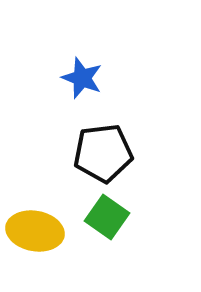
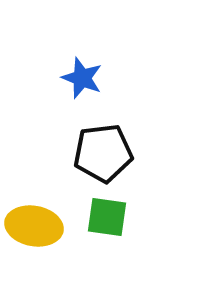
green square: rotated 27 degrees counterclockwise
yellow ellipse: moved 1 px left, 5 px up
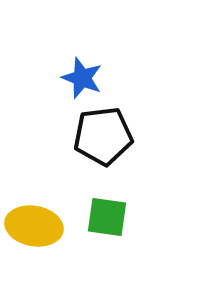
black pentagon: moved 17 px up
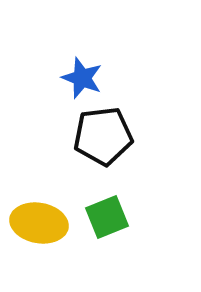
green square: rotated 30 degrees counterclockwise
yellow ellipse: moved 5 px right, 3 px up
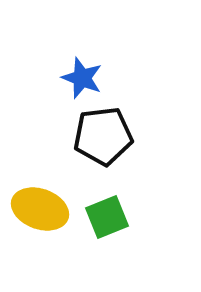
yellow ellipse: moved 1 px right, 14 px up; rotated 10 degrees clockwise
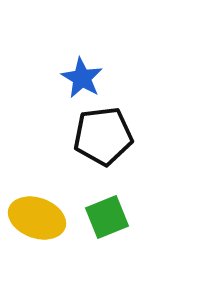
blue star: rotated 9 degrees clockwise
yellow ellipse: moved 3 px left, 9 px down
